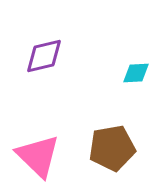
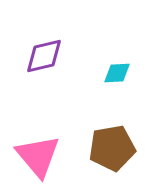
cyan diamond: moved 19 px left
pink triangle: rotated 6 degrees clockwise
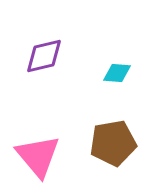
cyan diamond: rotated 8 degrees clockwise
brown pentagon: moved 1 px right, 5 px up
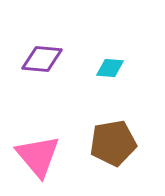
purple diamond: moved 2 px left, 3 px down; rotated 18 degrees clockwise
cyan diamond: moved 7 px left, 5 px up
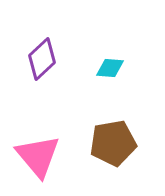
purple diamond: rotated 48 degrees counterclockwise
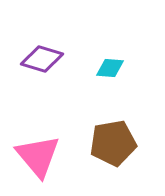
purple diamond: rotated 60 degrees clockwise
